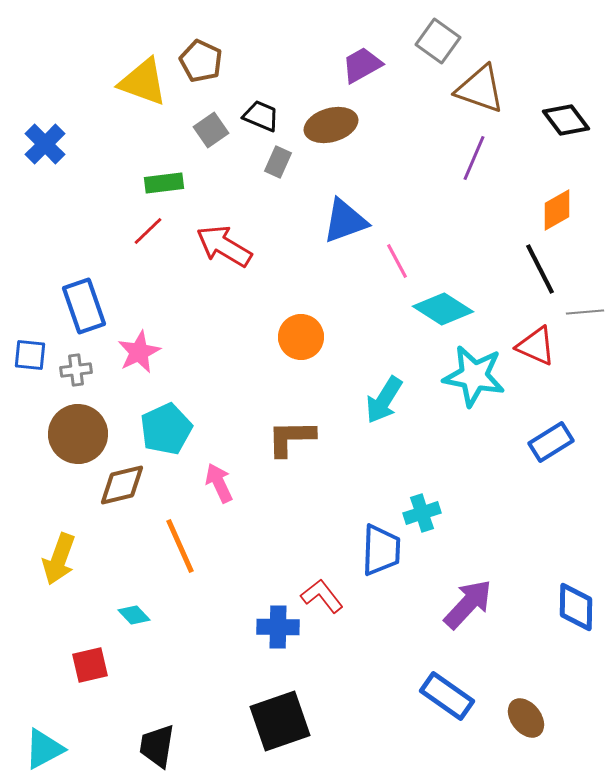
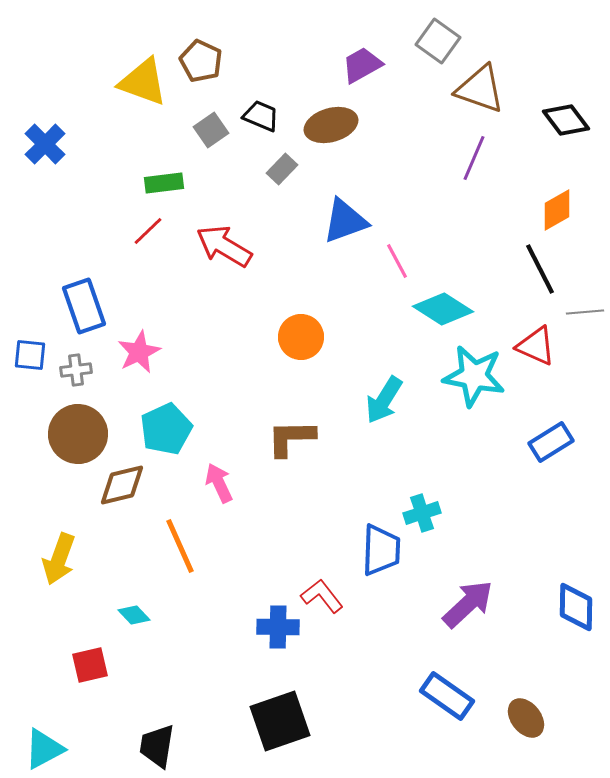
gray rectangle at (278, 162): moved 4 px right, 7 px down; rotated 20 degrees clockwise
purple arrow at (468, 604): rotated 4 degrees clockwise
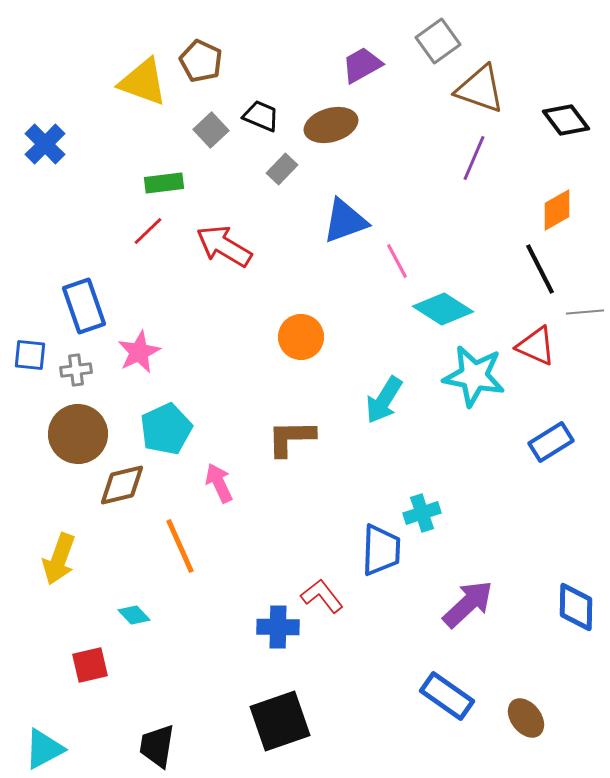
gray square at (438, 41): rotated 18 degrees clockwise
gray square at (211, 130): rotated 8 degrees counterclockwise
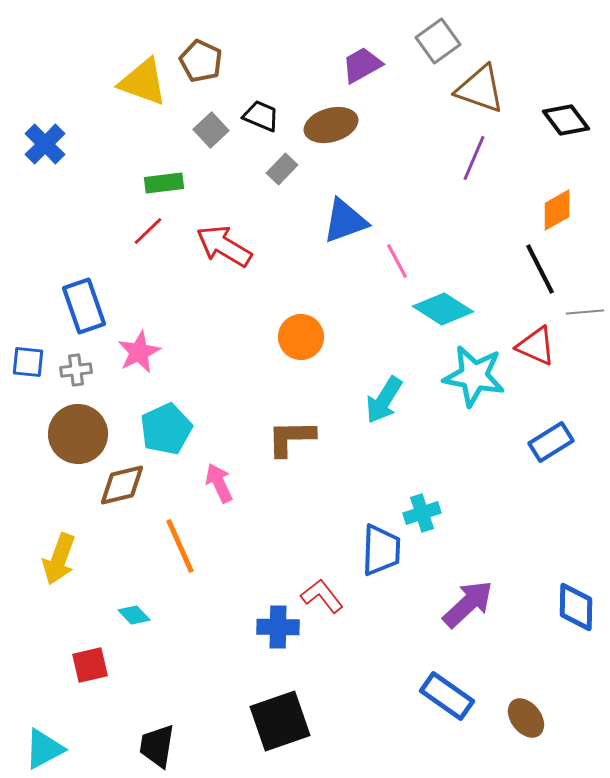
blue square at (30, 355): moved 2 px left, 7 px down
